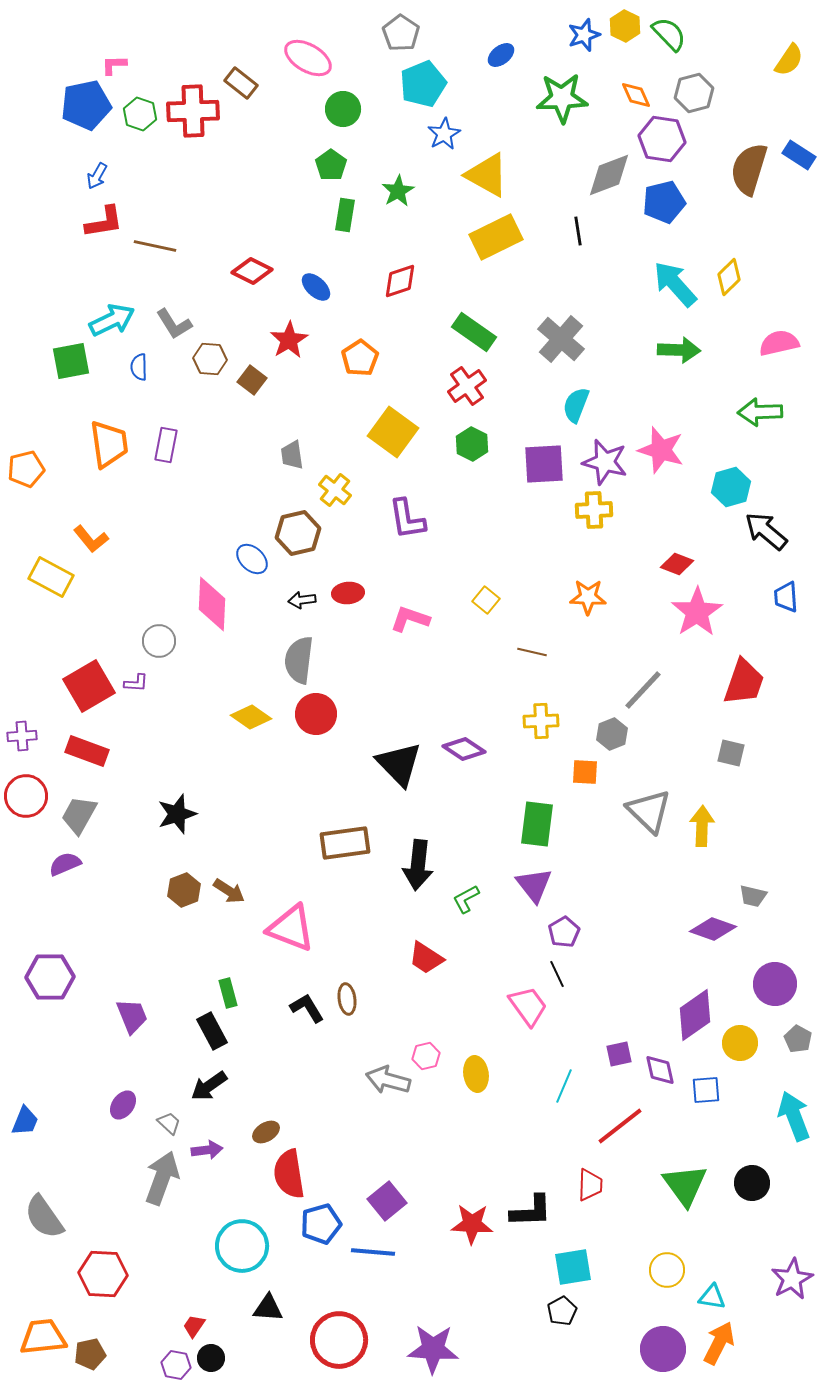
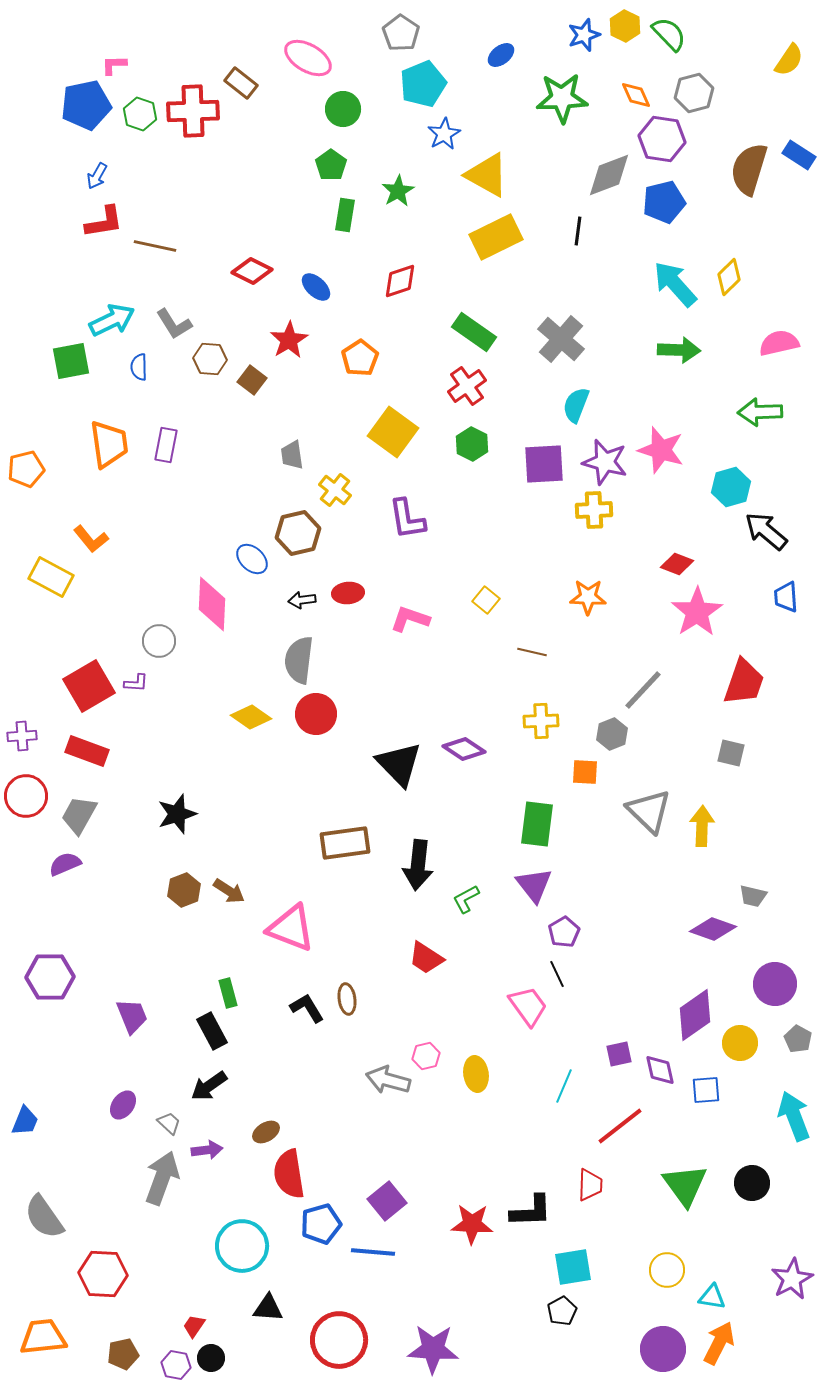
black line at (578, 231): rotated 16 degrees clockwise
brown pentagon at (90, 1354): moved 33 px right
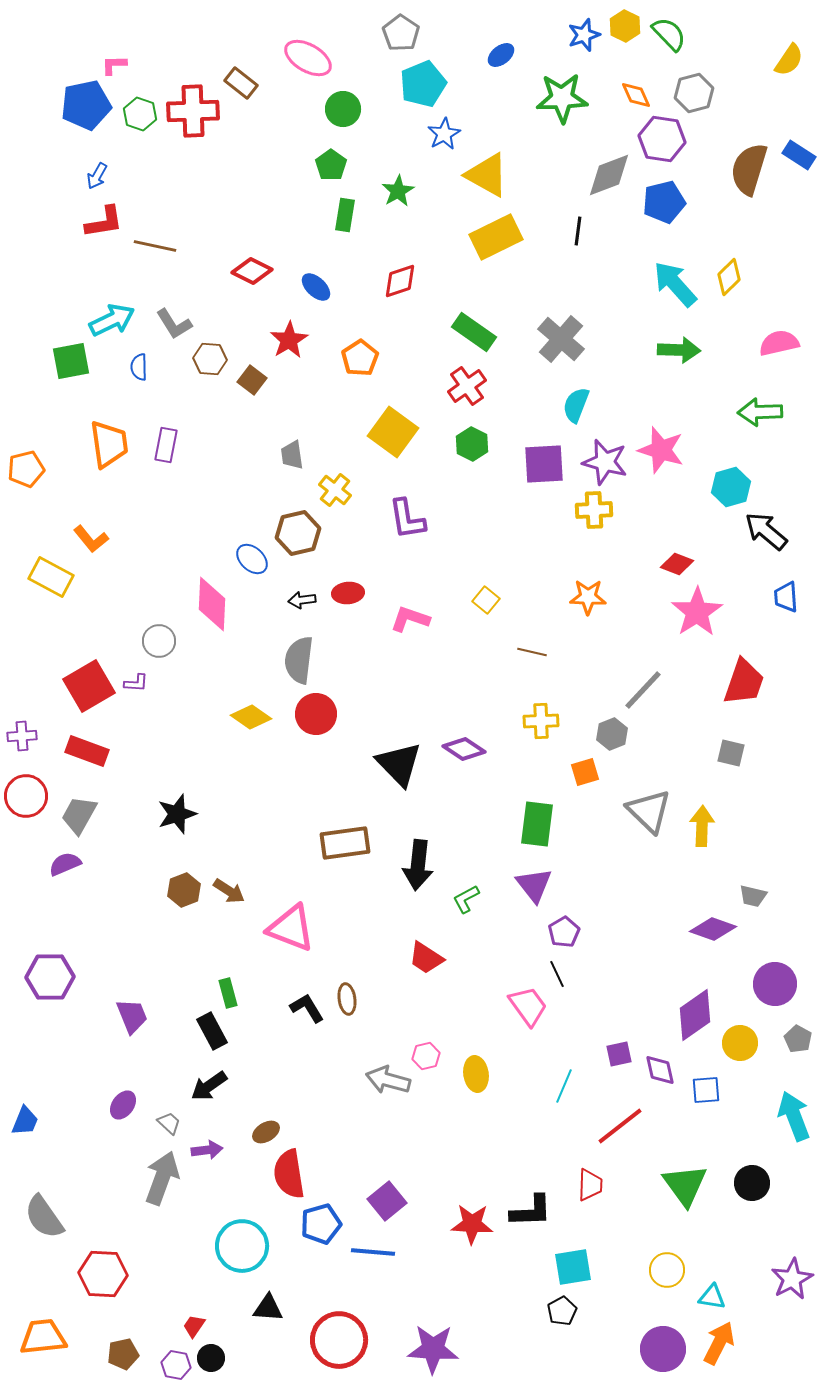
orange square at (585, 772): rotated 20 degrees counterclockwise
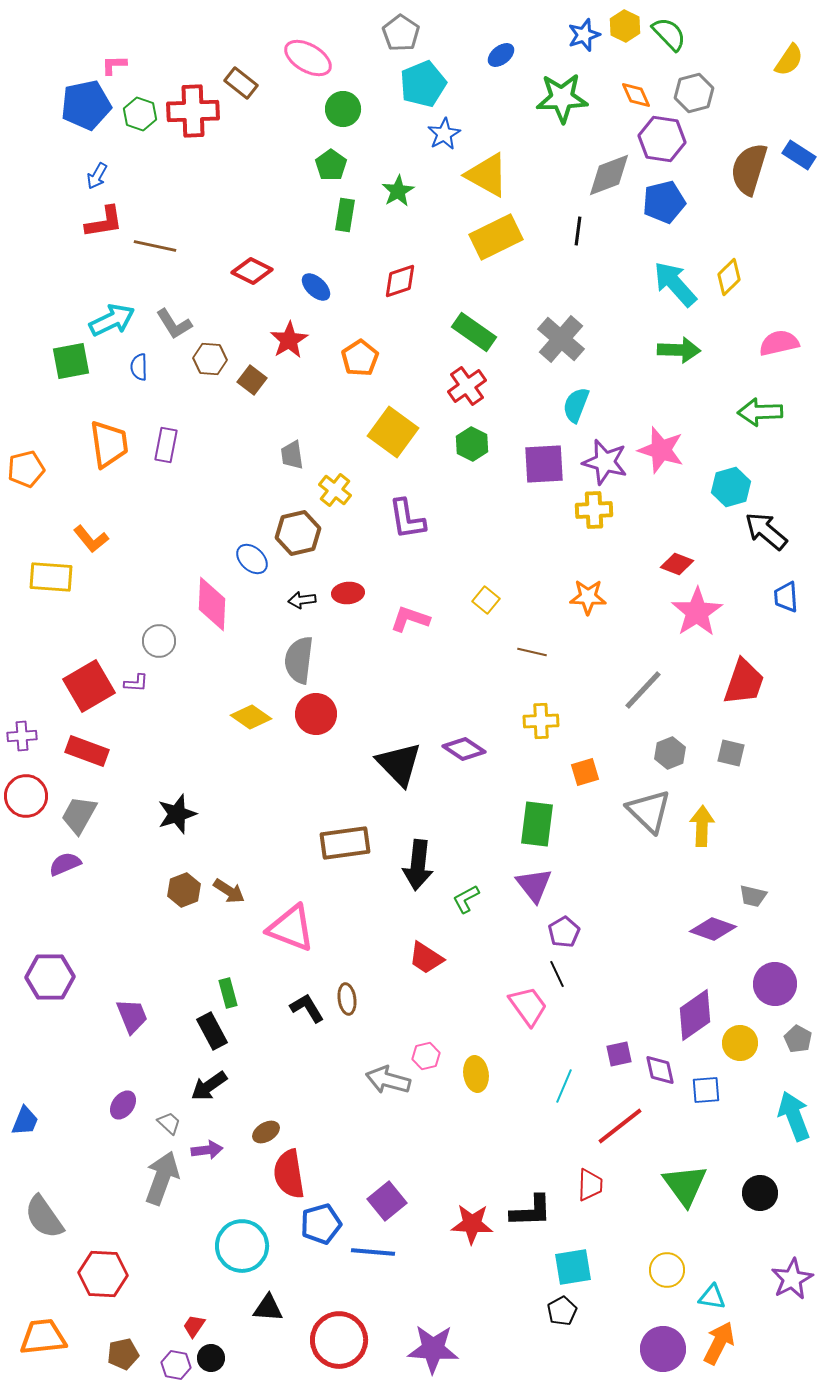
yellow rectangle at (51, 577): rotated 24 degrees counterclockwise
gray hexagon at (612, 734): moved 58 px right, 19 px down
black circle at (752, 1183): moved 8 px right, 10 px down
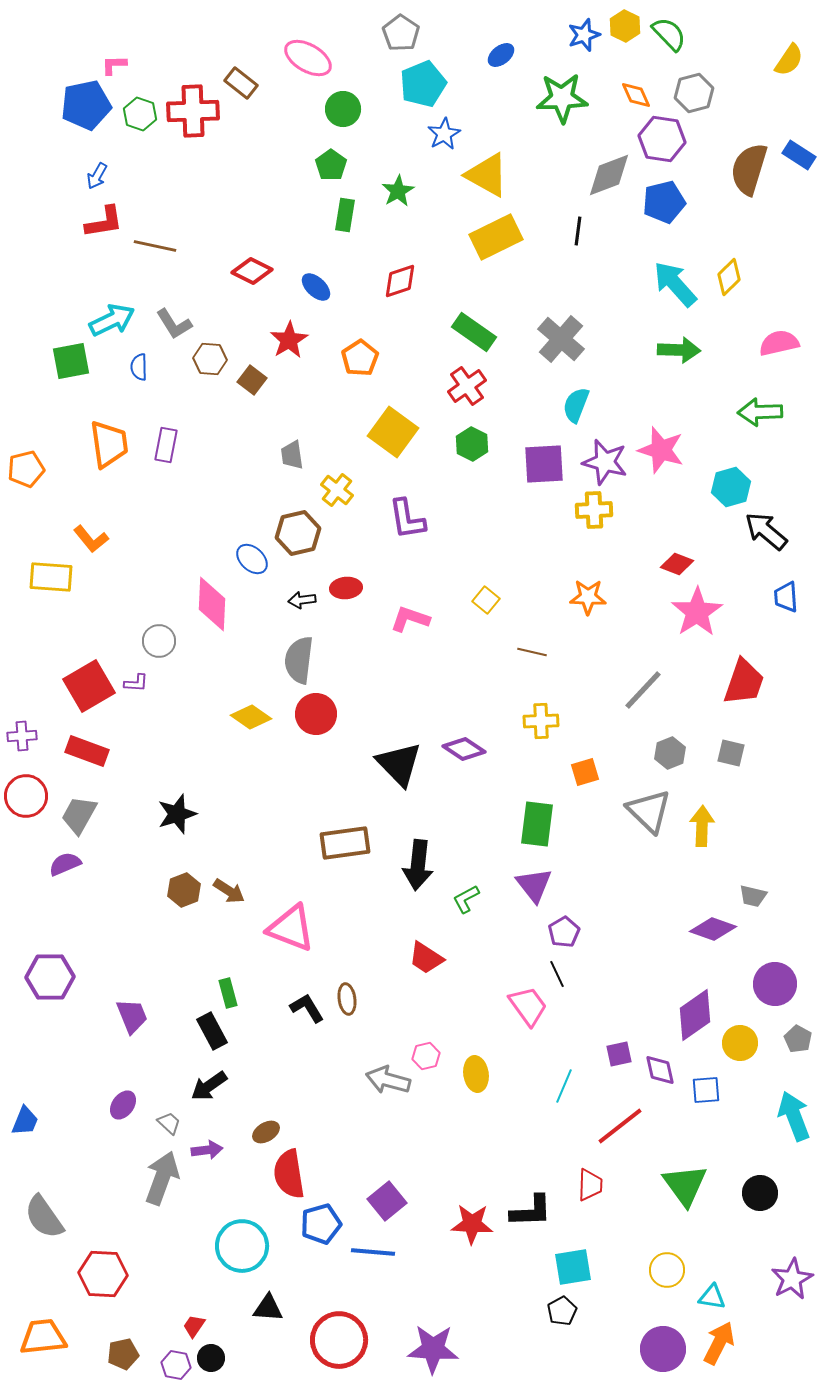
yellow cross at (335, 490): moved 2 px right
red ellipse at (348, 593): moved 2 px left, 5 px up
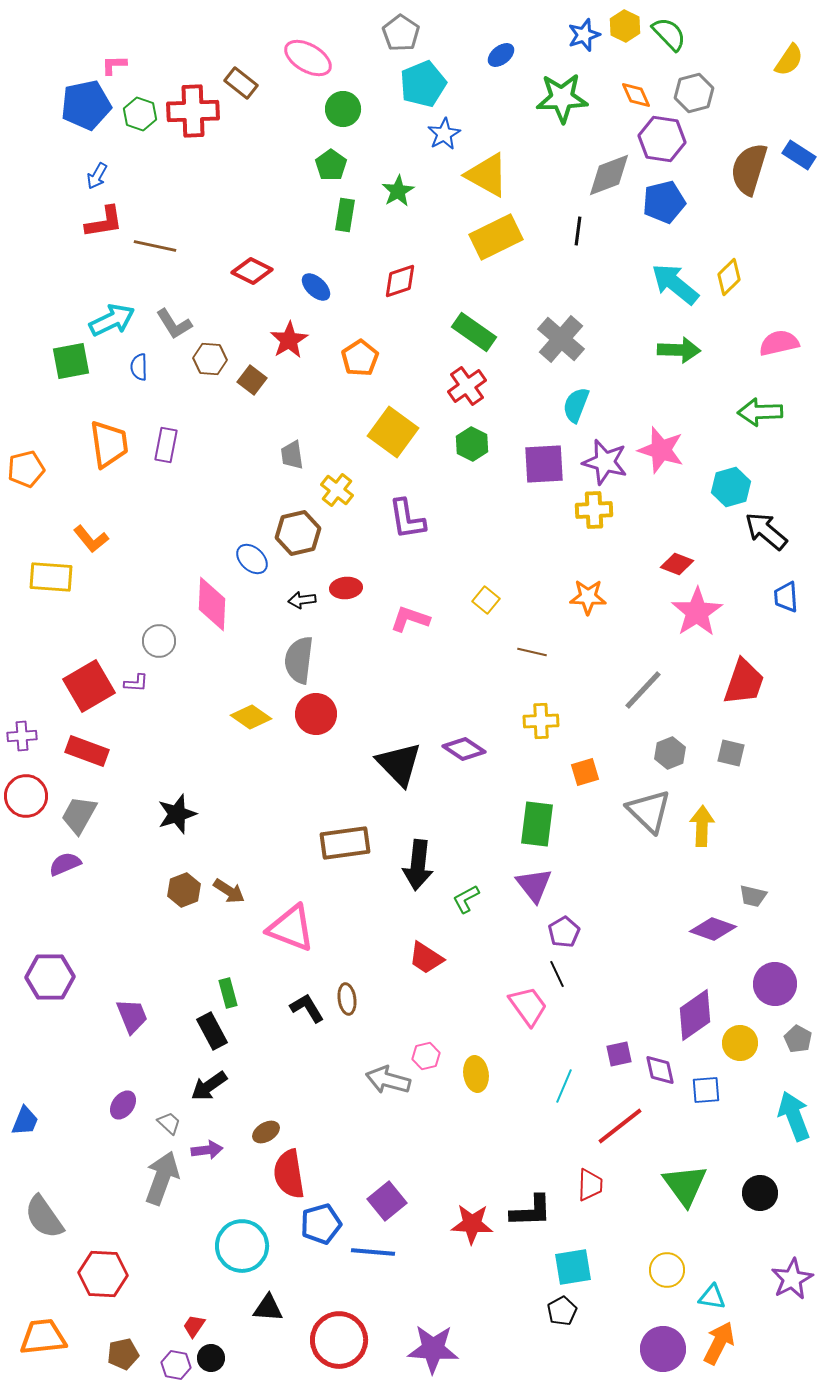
cyan arrow at (675, 284): rotated 9 degrees counterclockwise
